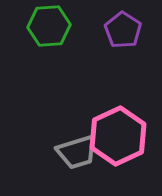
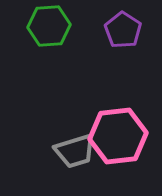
pink hexagon: rotated 18 degrees clockwise
gray trapezoid: moved 2 px left, 1 px up
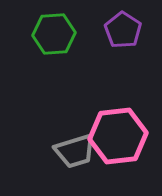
green hexagon: moved 5 px right, 8 px down
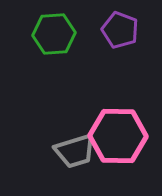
purple pentagon: moved 3 px left; rotated 12 degrees counterclockwise
pink hexagon: rotated 8 degrees clockwise
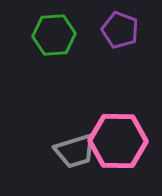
green hexagon: moved 1 px down
pink hexagon: moved 5 px down
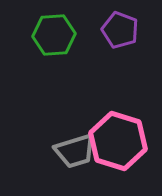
pink hexagon: rotated 16 degrees clockwise
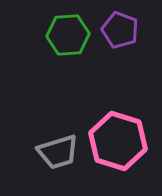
green hexagon: moved 14 px right
gray trapezoid: moved 17 px left, 1 px down
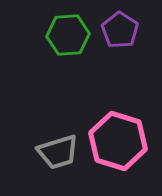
purple pentagon: rotated 12 degrees clockwise
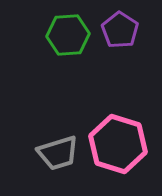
pink hexagon: moved 3 px down
gray trapezoid: moved 1 px down
